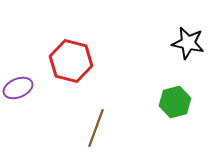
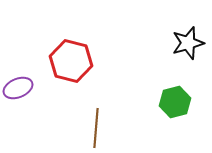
black star: rotated 28 degrees counterclockwise
brown line: rotated 15 degrees counterclockwise
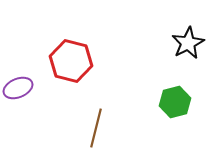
black star: rotated 12 degrees counterclockwise
brown line: rotated 9 degrees clockwise
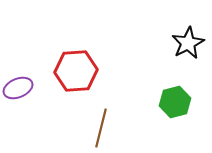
red hexagon: moved 5 px right, 10 px down; rotated 18 degrees counterclockwise
brown line: moved 5 px right
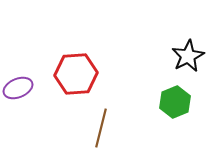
black star: moved 13 px down
red hexagon: moved 3 px down
green hexagon: rotated 8 degrees counterclockwise
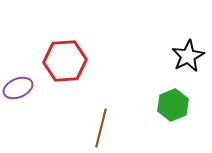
red hexagon: moved 11 px left, 13 px up
green hexagon: moved 2 px left, 3 px down
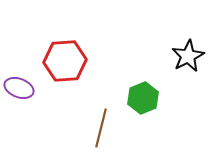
purple ellipse: moved 1 px right; rotated 44 degrees clockwise
green hexagon: moved 30 px left, 7 px up
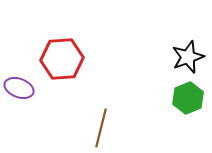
black star: moved 1 px down; rotated 8 degrees clockwise
red hexagon: moved 3 px left, 2 px up
green hexagon: moved 45 px right
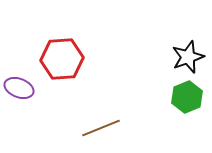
green hexagon: moved 1 px left, 1 px up
brown line: rotated 54 degrees clockwise
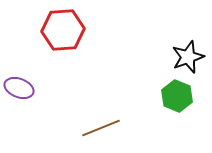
red hexagon: moved 1 px right, 29 px up
green hexagon: moved 10 px left, 1 px up; rotated 16 degrees counterclockwise
